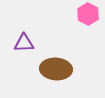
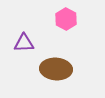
pink hexagon: moved 22 px left, 5 px down
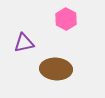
purple triangle: rotated 10 degrees counterclockwise
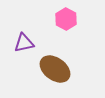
brown ellipse: moved 1 px left; rotated 32 degrees clockwise
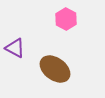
purple triangle: moved 9 px left, 5 px down; rotated 40 degrees clockwise
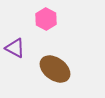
pink hexagon: moved 20 px left
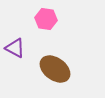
pink hexagon: rotated 20 degrees counterclockwise
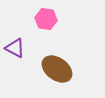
brown ellipse: moved 2 px right
